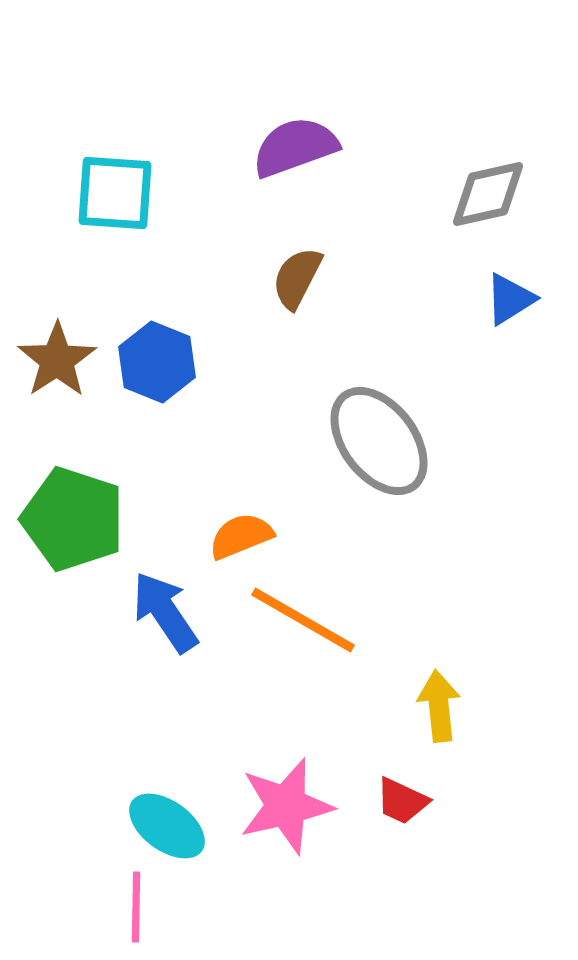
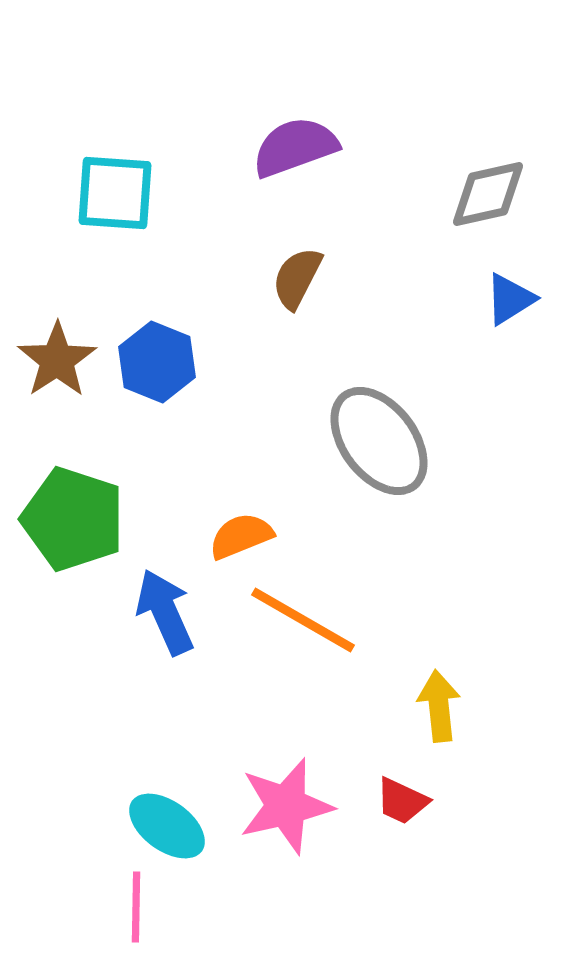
blue arrow: rotated 10 degrees clockwise
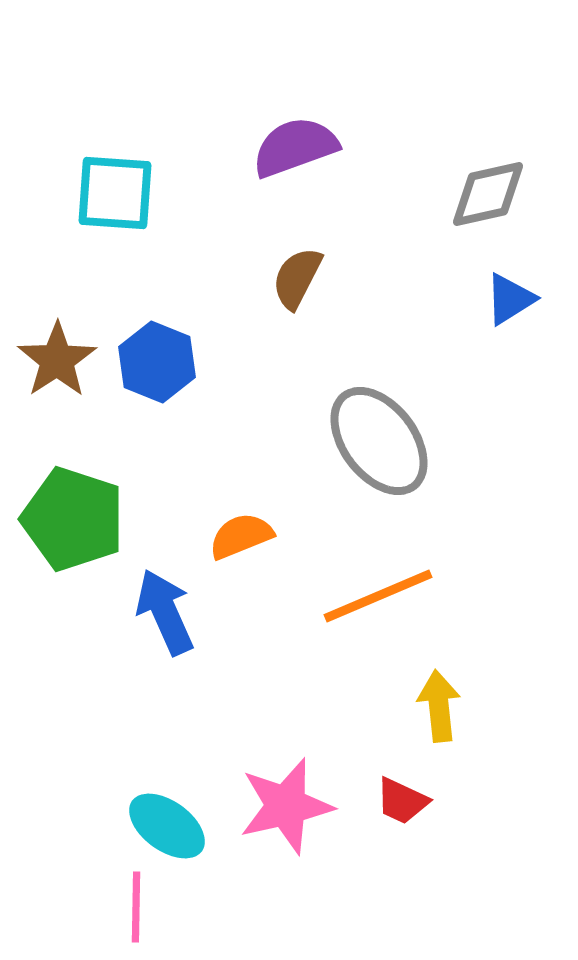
orange line: moved 75 px right, 24 px up; rotated 53 degrees counterclockwise
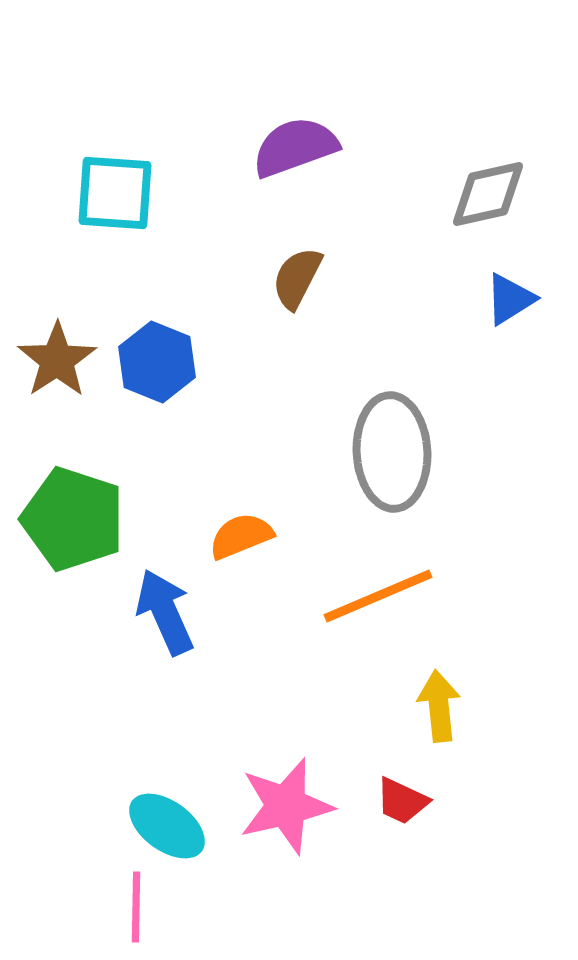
gray ellipse: moved 13 px right, 11 px down; rotated 34 degrees clockwise
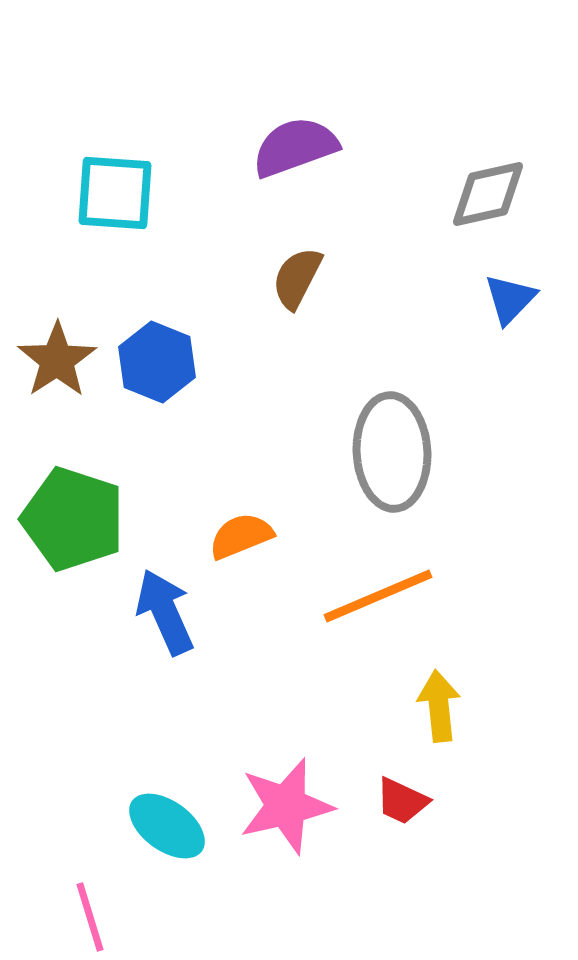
blue triangle: rotated 14 degrees counterclockwise
pink line: moved 46 px left, 10 px down; rotated 18 degrees counterclockwise
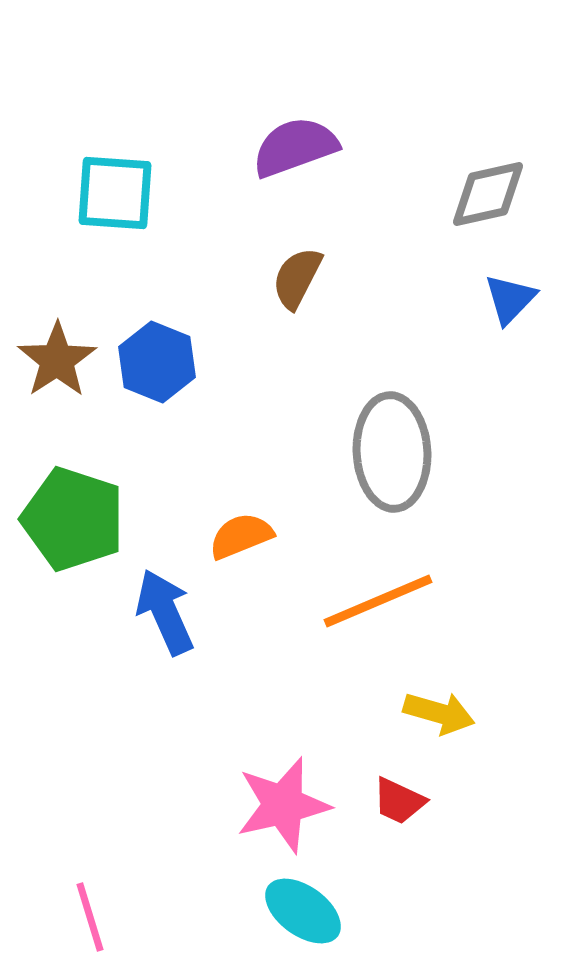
orange line: moved 5 px down
yellow arrow: moved 7 px down; rotated 112 degrees clockwise
red trapezoid: moved 3 px left
pink star: moved 3 px left, 1 px up
cyan ellipse: moved 136 px right, 85 px down
